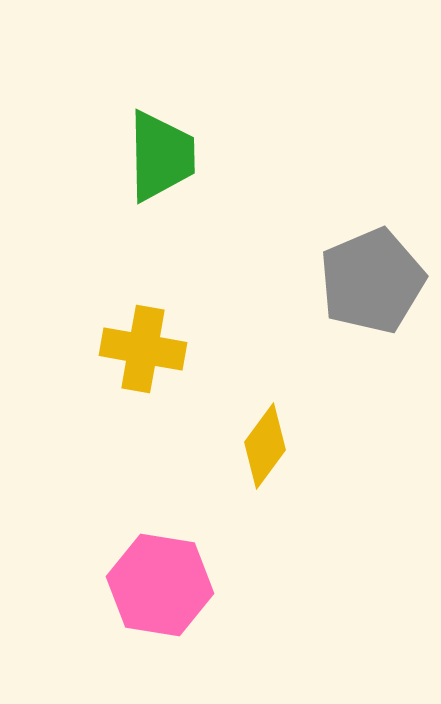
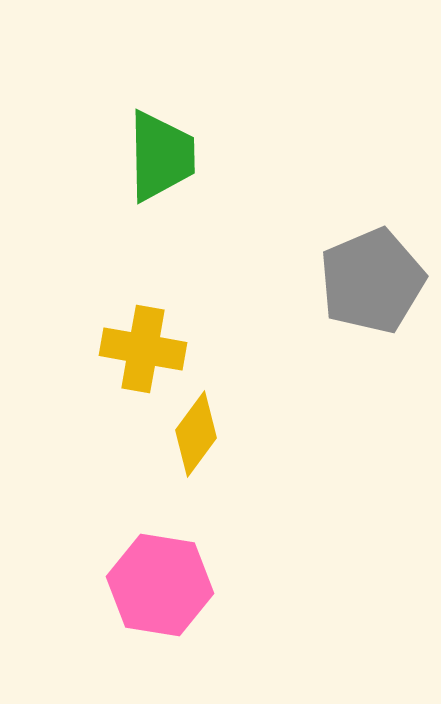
yellow diamond: moved 69 px left, 12 px up
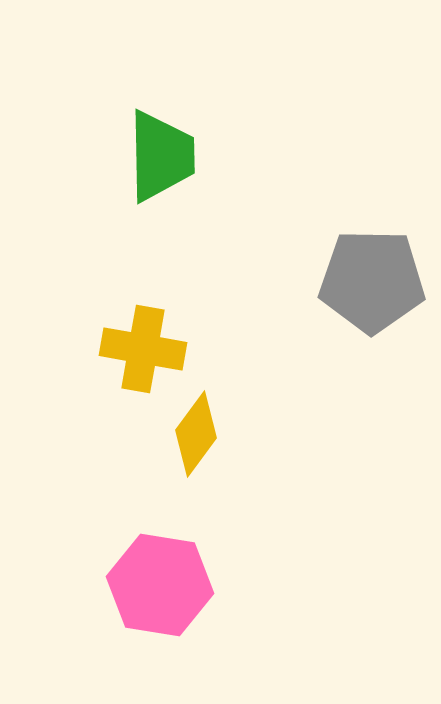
gray pentagon: rotated 24 degrees clockwise
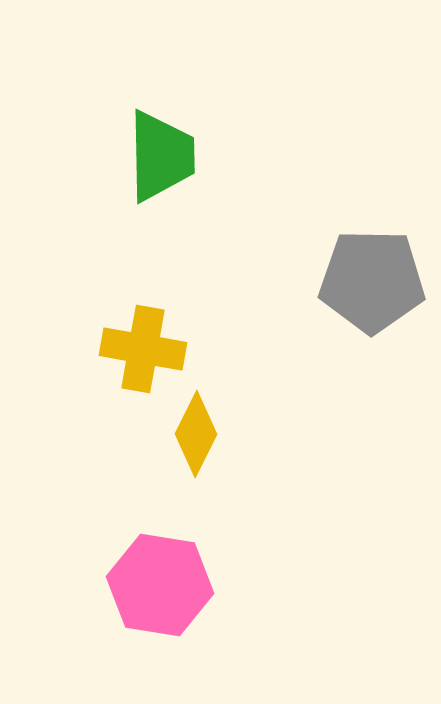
yellow diamond: rotated 10 degrees counterclockwise
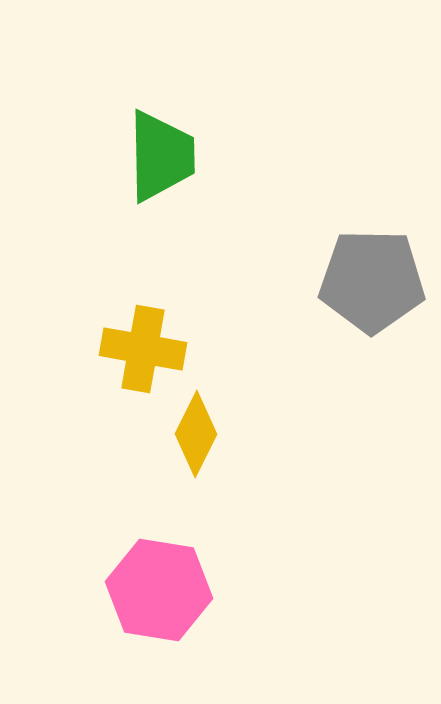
pink hexagon: moved 1 px left, 5 px down
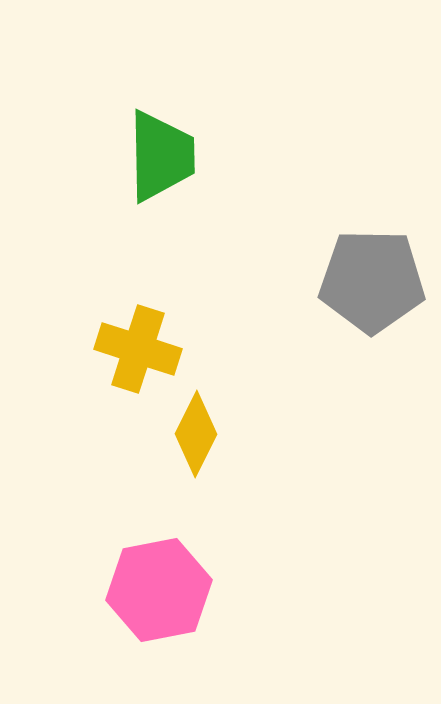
yellow cross: moved 5 px left; rotated 8 degrees clockwise
pink hexagon: rotated 20 degrees counterclockwise
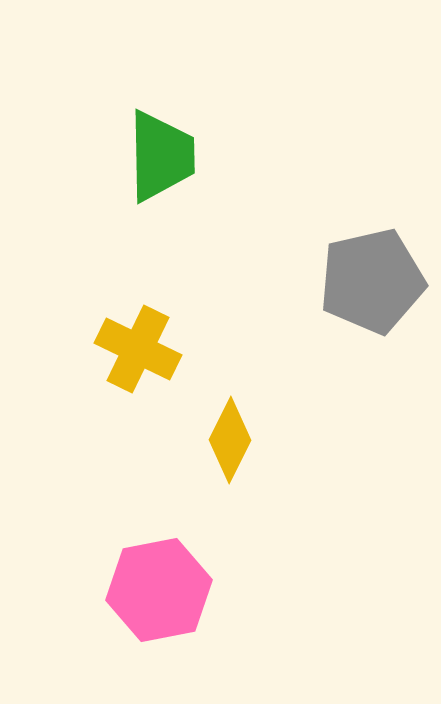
gray pentagon: rotated 14 degrees counterclockwise
yellow cross: rotated 8 degrees clockwise
yellow diamond: moved 34 px right, 6 px down
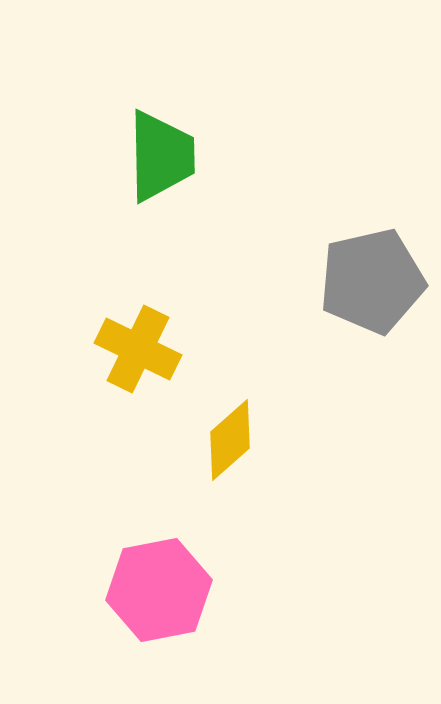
yellow diamond: rotated 22 degrees clockwise
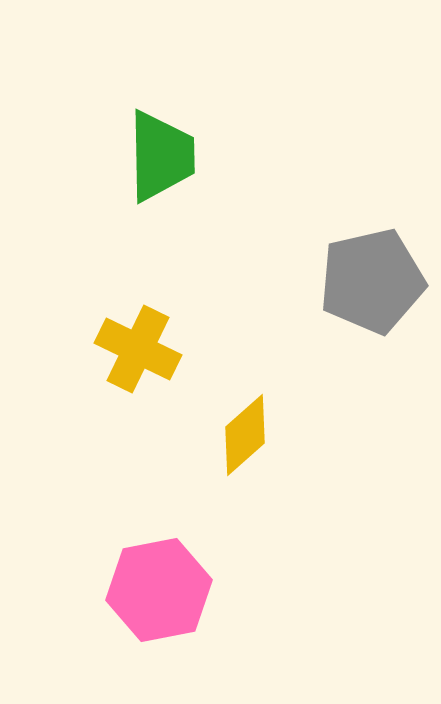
yellow diamond: moved 15 px right, 5 px up
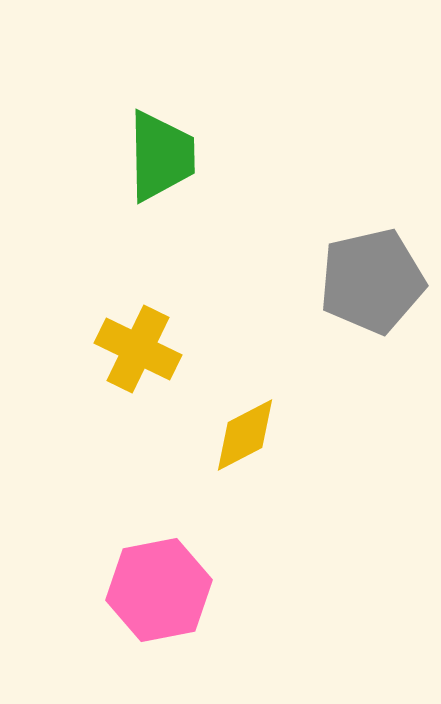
yellow diamond: rotated 14 degrees clockwise
